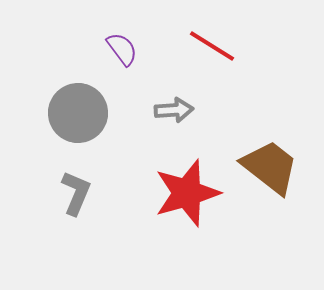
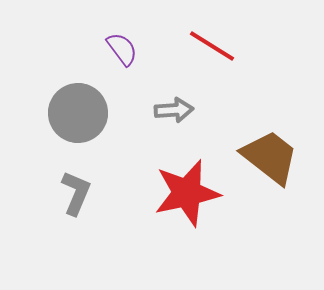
brown trapezoid: moved 10 px up
red star: rotated 4 degrees clockwise
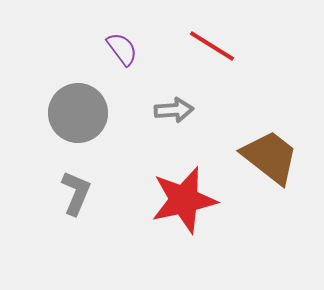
red star: moved 3 px left, 7 px down
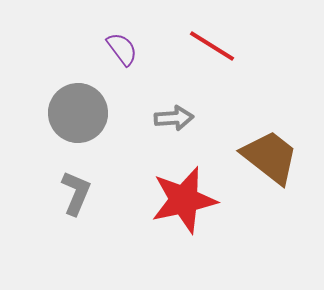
gray arrow: moved 8 px down
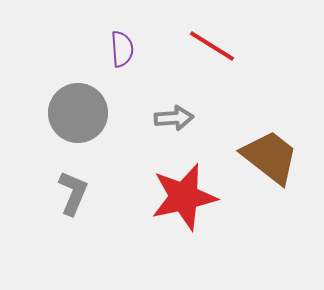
purple semicircle: rotated 33 degrees clockwise
gray L-shape: moved 3 px left
red star: moved 3 px up
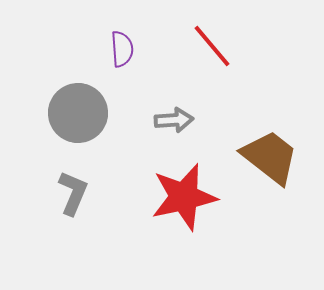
red line: rotated 18 degrees clockwise
gray arrow: moved 2 px down
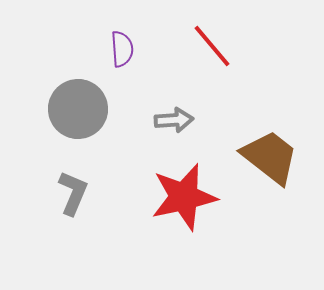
gray circle: moved 4 px up
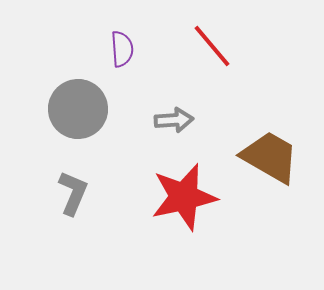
brown trapezoid: rotated 8 degrees counterclockwise
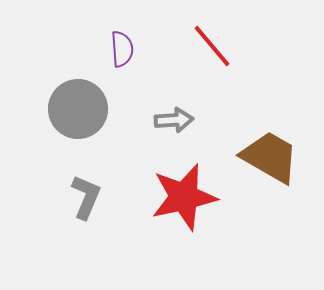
gray L-shape: moved 13 px right, 4 px down
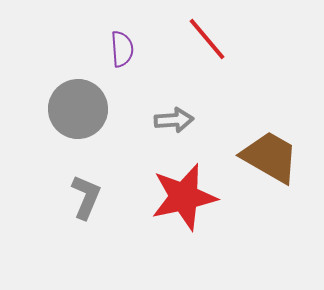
red line: moved 5 px left, 7 px up
